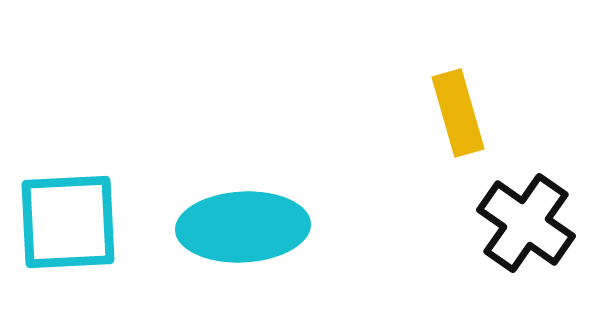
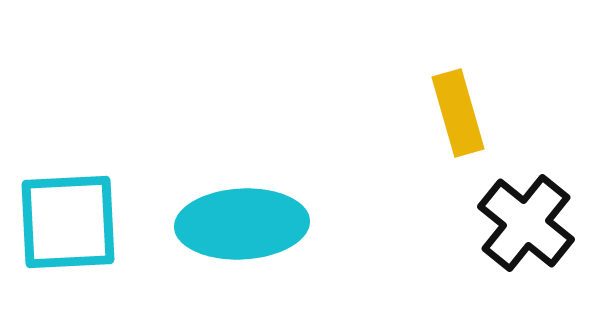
black cross: rotated 4 degrees clockwise
cyan ellipse: moved 1 px left, 3 px up
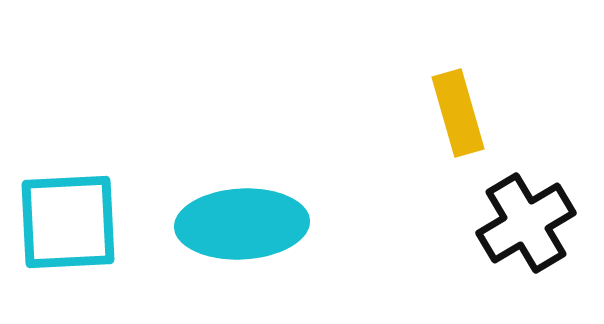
black cross: rotated 20 degrees clockwise
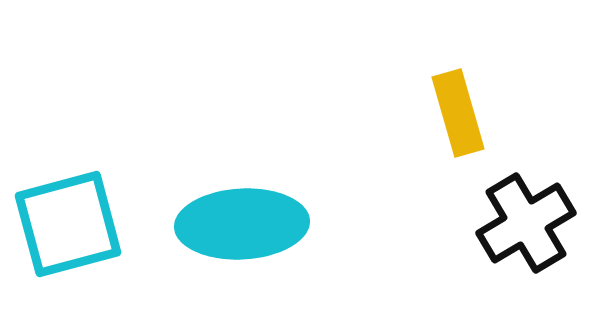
cyan square: moved 2 px down; rotated 12 degrees counterclockwise
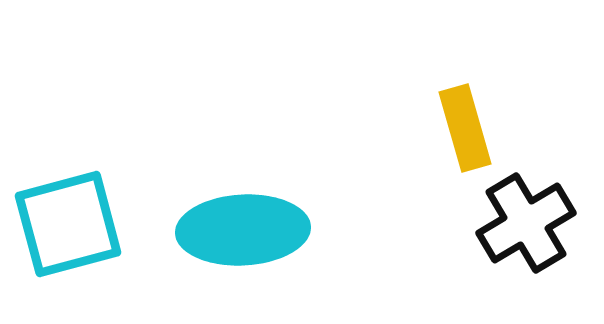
yellow rectangle: moved 7 px right, 15 px down
cyan ellipse: moved 1 px right, 6 px down
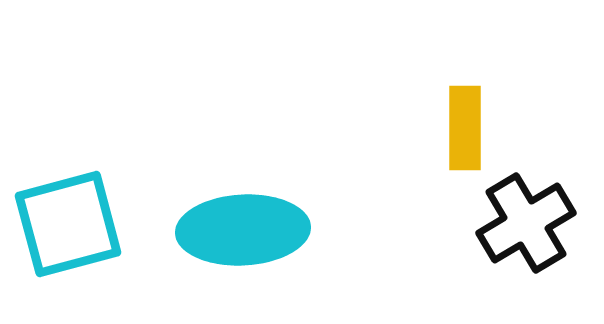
yellow rectangle: rotated 16 degrees clockwise
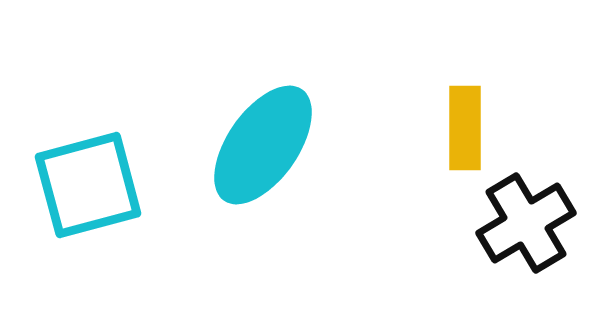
cyan square: moved 20 px right, 39 px up
cyan ellipse: moved 20 px right, 85 px up; rotated 52 degrees counterclockwise
